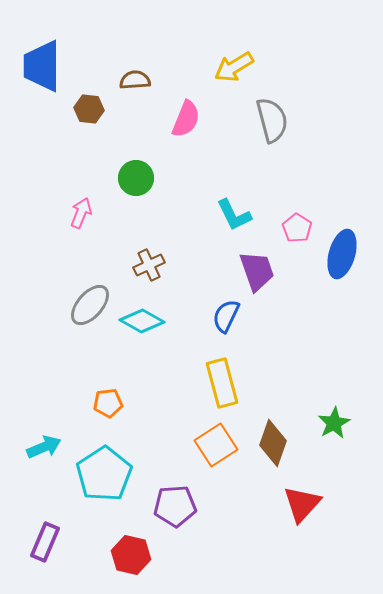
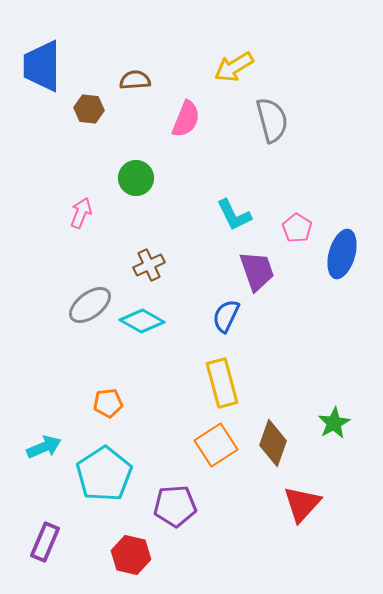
gray ellipse: rotated 12 degrees clockwise
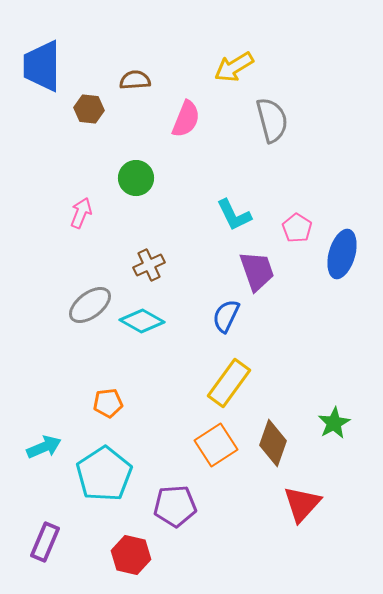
yellow rectangle: moved 7 px right; rotated 51 degrees clockwise
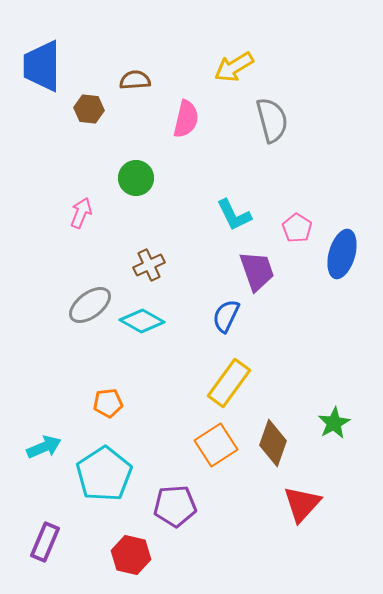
pink semicircle: rotated 9 degrees counterclockwise
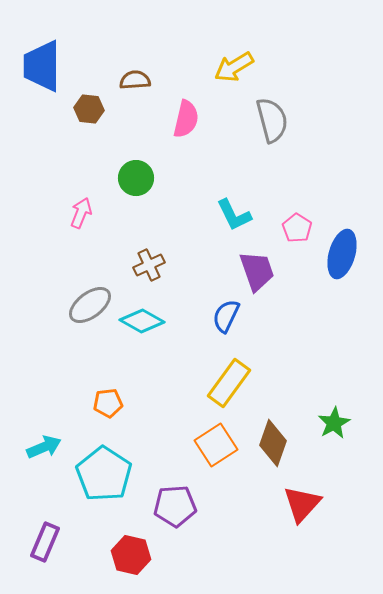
cyan pentagon: rotated 6 degrees counterclockwise
